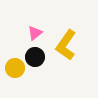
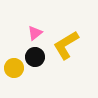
yellow L-shape: rotated 24 degrees clockwise
yellow circle: moved 1 px left
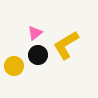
black circle: moved 3 px right, 2 px up
yellow circle: moved 2 px up
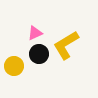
pink triangle: rotated 14 degrees clockwise
black circle: moved 1 px right, 1 px up
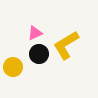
yellow circle: moved 1 px left, 1 px down
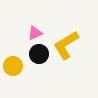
yellow circle: moved 1 px up
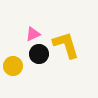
pink triangle: moved 2 px left, 1 px down
yellow L-shape: rotated 104 degrees clockwise
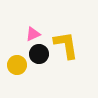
yellow L-shape: rotated 8 degrees clockwise
yellow circle: moved 4 px right, 1 px up
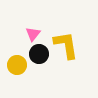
pink triangle: rotated 28 degrees counterclockwise
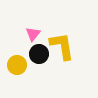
yellow L-shape: moved 4 px left, 1 px down
